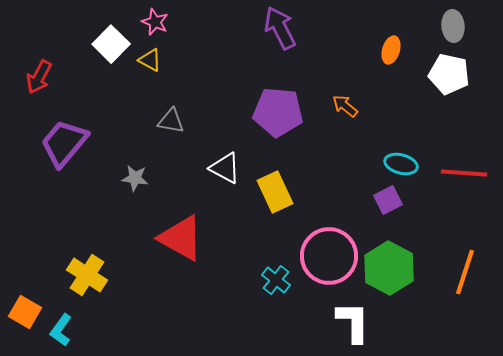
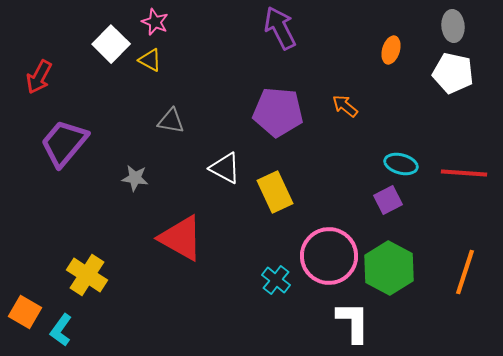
white pentagon: moved 4 px right, 1 px up
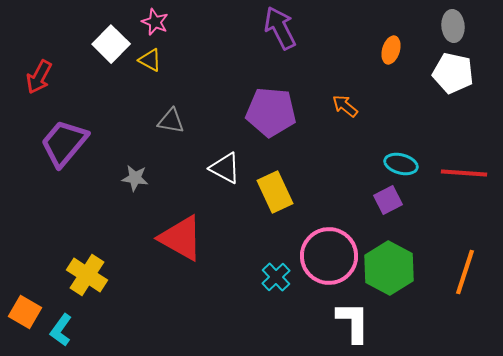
purple pentagon: moved 7 px left
cyan cross: moved 3 px up; rotated 8 degrees clockwise
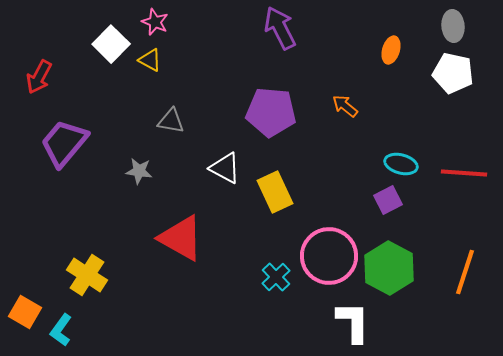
gray star: moved 4 px right, 7 px up
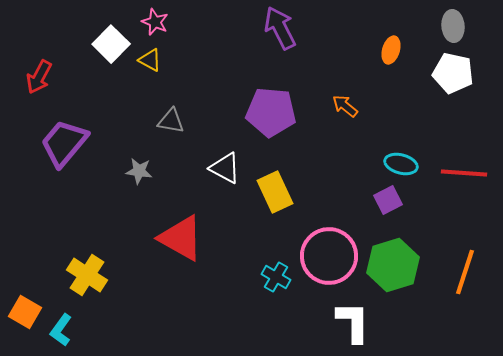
green hexagon: moved 4 px right, 3 px up; rotated 15 degrees clockwise
cyan cross: rotated 16 degrees counterclockwise
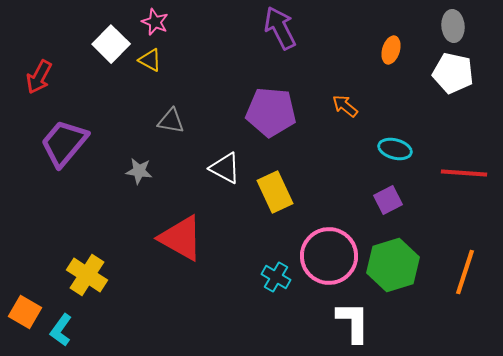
cyan ellipse: moved 6 px left, 15 px up
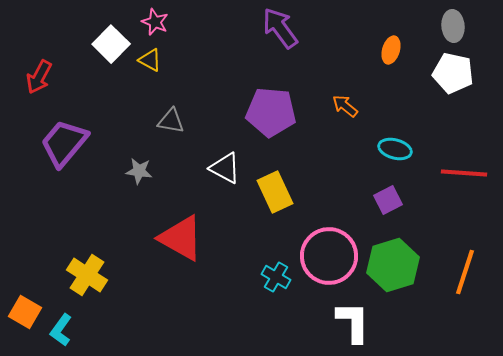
purple arrow: rotated 9 degrees counterclockwise
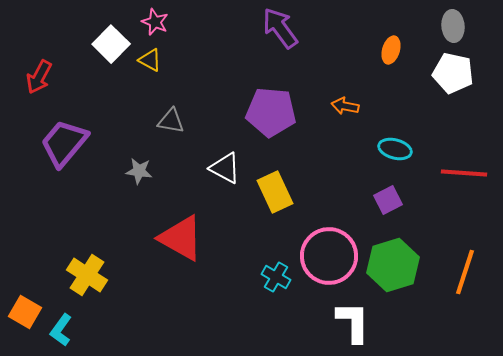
orange arrow: rotated 28 degrees counterclockwise
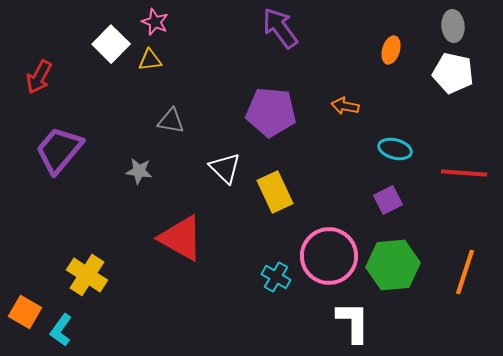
yellow triangle: rotated 35 degrees counterclockwise
purple trapezoid: moved 5 px left, 7 px down
white triangle: rotated 16 degrees clockwise
green hexagon: rotated 12 degrees clockwise
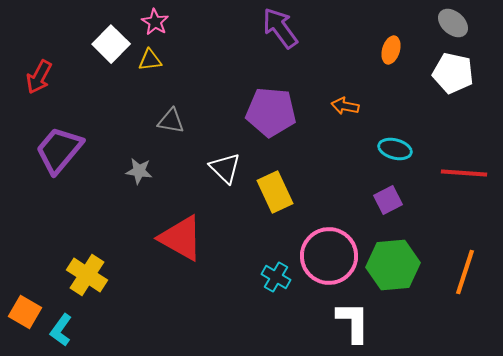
pink star: rotated 8 degrees clockwise
gray ellipse: moved 3 px up; rotated 44 degrees counterclockwise
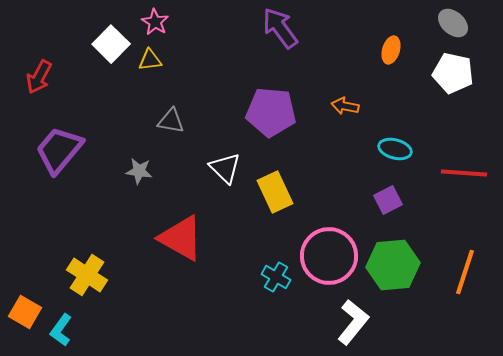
white L-shape: rotated 39 degrees clockwise
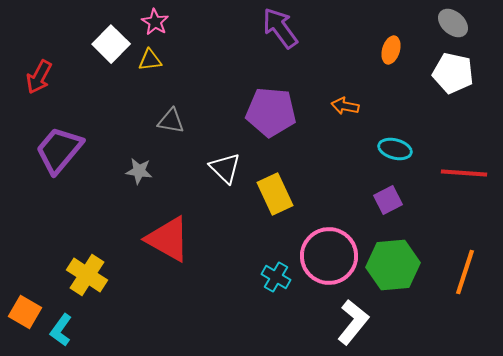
yellow rectangle: moved 2 px down
red triangle: moved 13 px left, 1 px down
